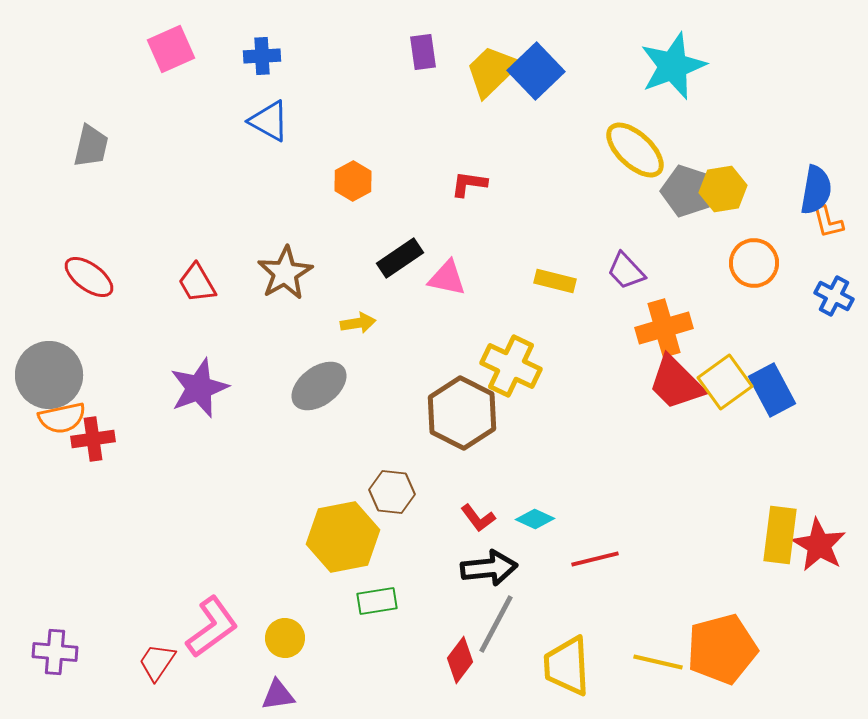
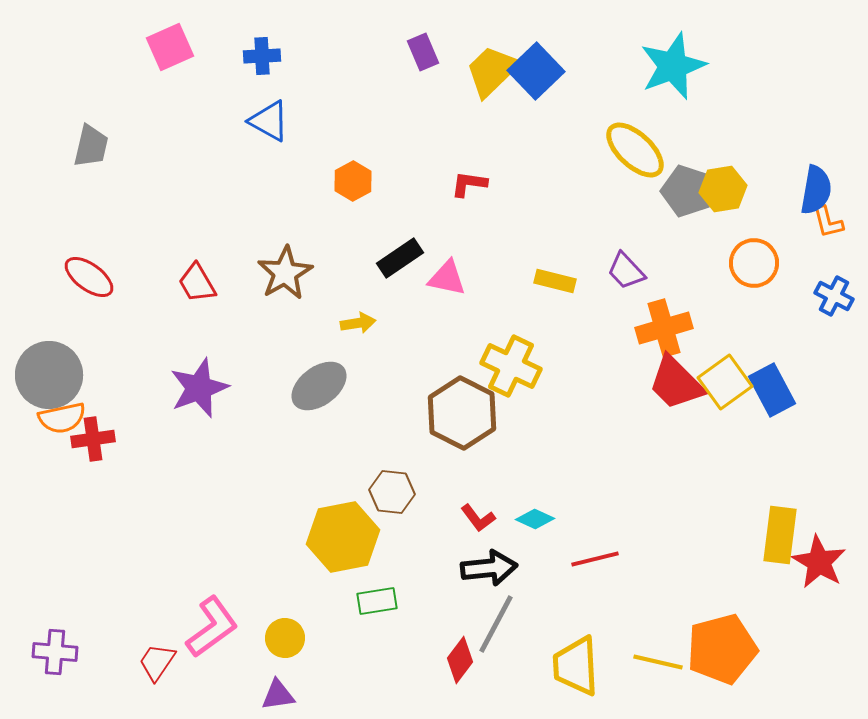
pink square at (171, 49): moved 1 px left, 2 px up
purple rectangle at (423, 52): rotated 15 degrees counterclockwise
red star at (819, 545): moved 17 px down
yellow trapezoid at (567, 666): moved 9 px right
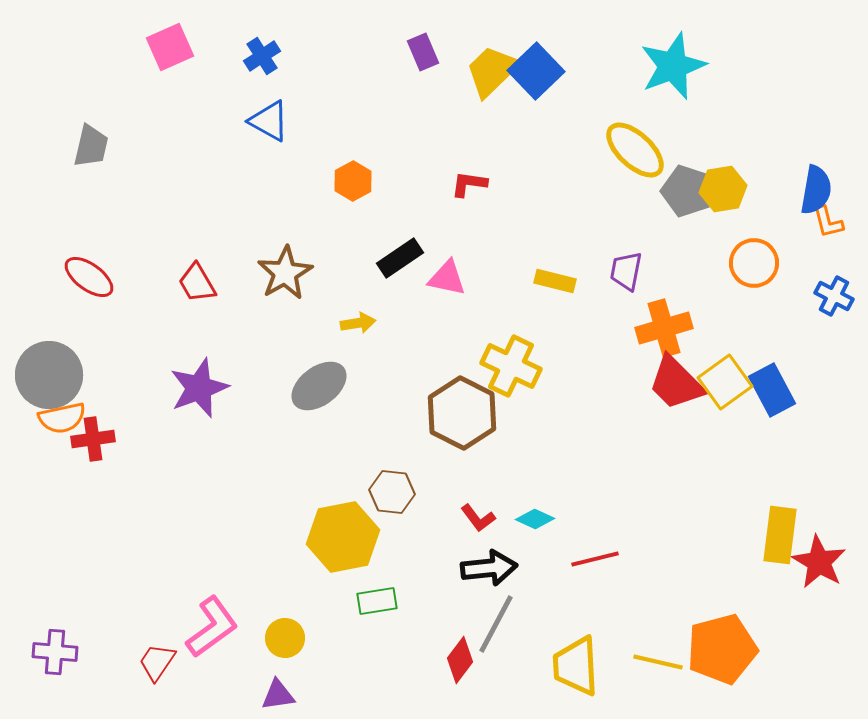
blue cross at (262, 56): rotated 30 degrees counterclockwise
purple trapezoid at (626, 271): rotated 54 degrees clockwise
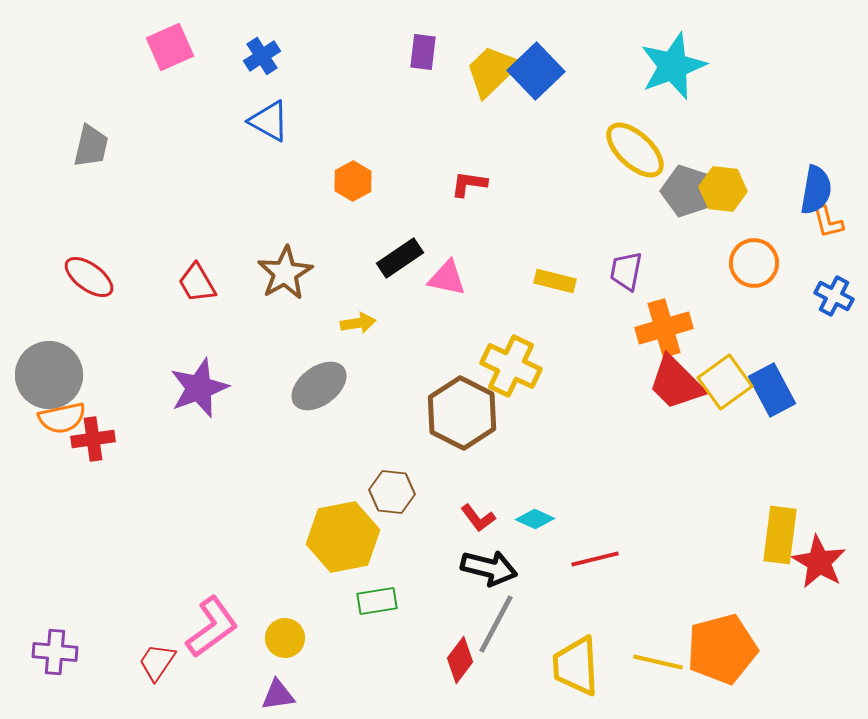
purple rectangle at (423, 52): rotated 30 degrees clockwise
yellow hexagon at (723, 189): rotated 15 degrees clockwise
black arrow at (489, 568): rotated 20 degrees clockwise
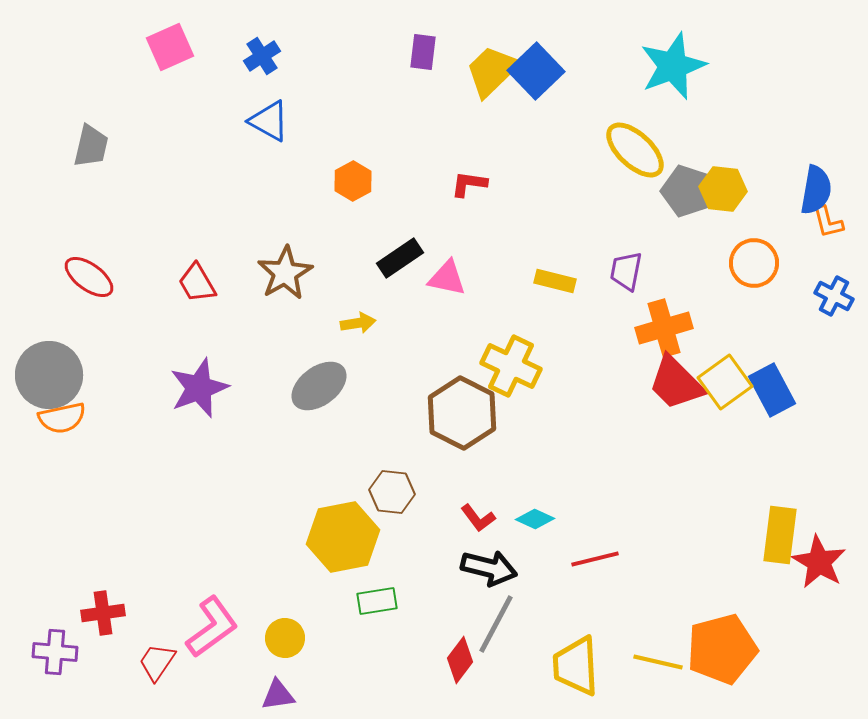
red cross at (93, 439): moved 10 px right, 174 px down
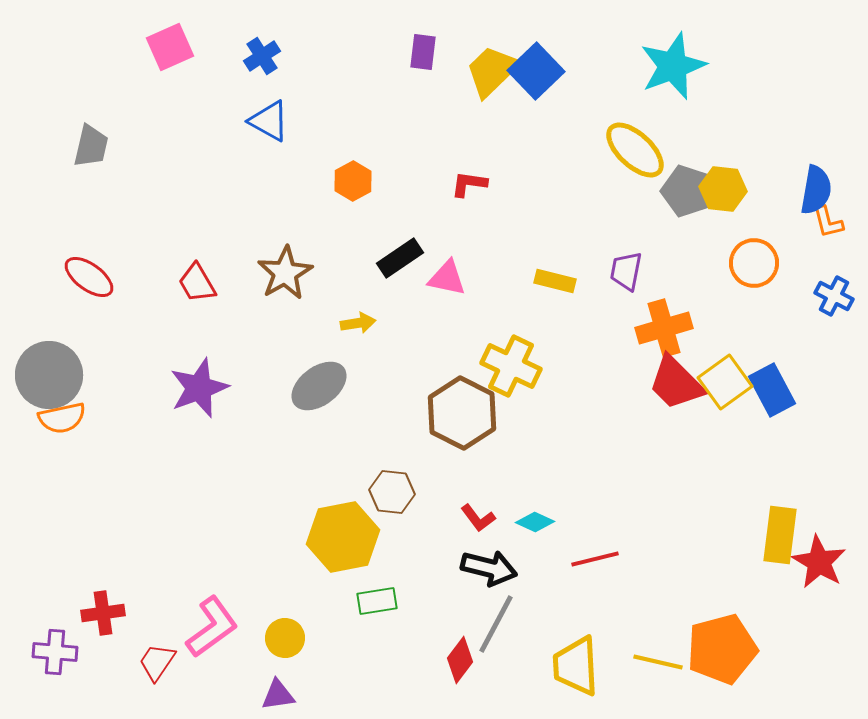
cyan diamond at (535, 519): moved 3 px down
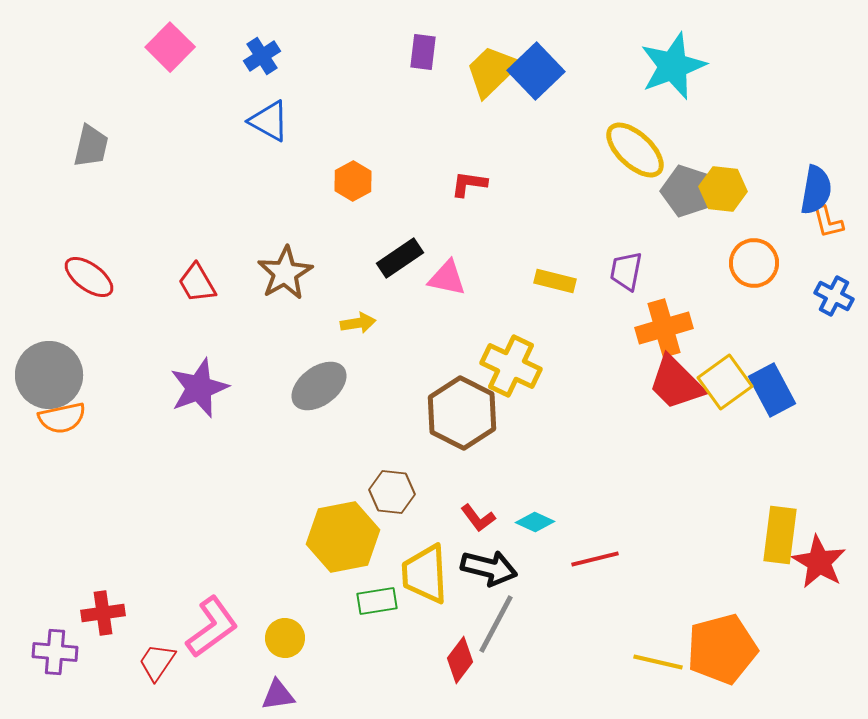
pink square at (170, 47): rotated 21 degrees counterclockwise
yellow trapezoid at (576, 666): moved 151 px left, 92 px up
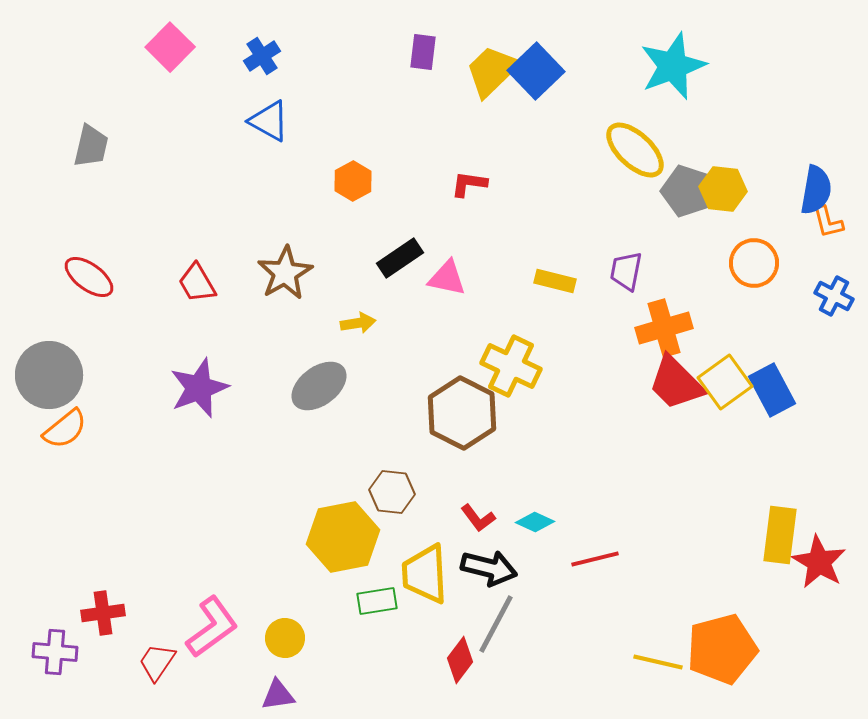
orange semicircle at (62, 418): moved 3 px right, 11 px down; rotated 27 degrees counterclockwise
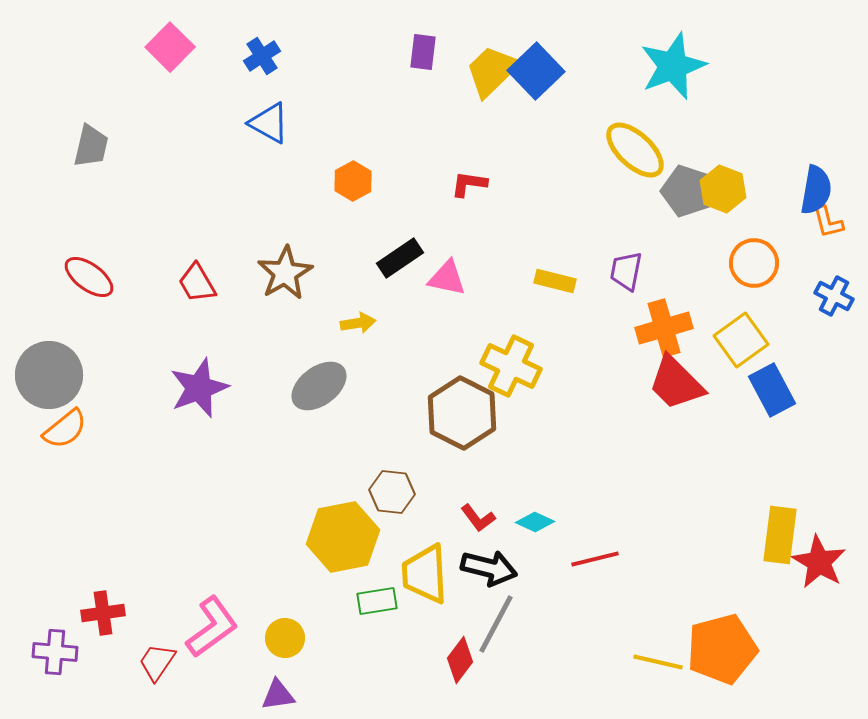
blue triangle at (269, 121): moved 2 px down
yellow hexagon at (723, 189): rotated 15 degrees clockwise
yellow square at (725, 382): moved 16 px right, 42 px up
